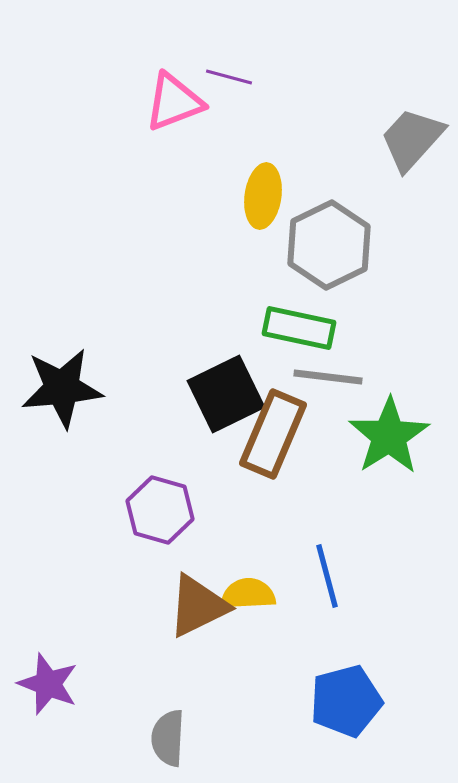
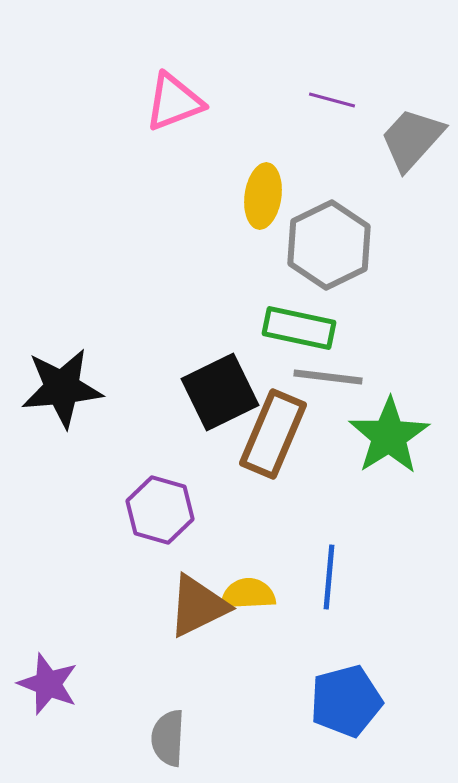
purple line: moved 103 px right, 23 px down
black square: moved 6 px left, 2 px up
blue line: moved 2 px right, 1 px down; rotated 20 degrees clockwise
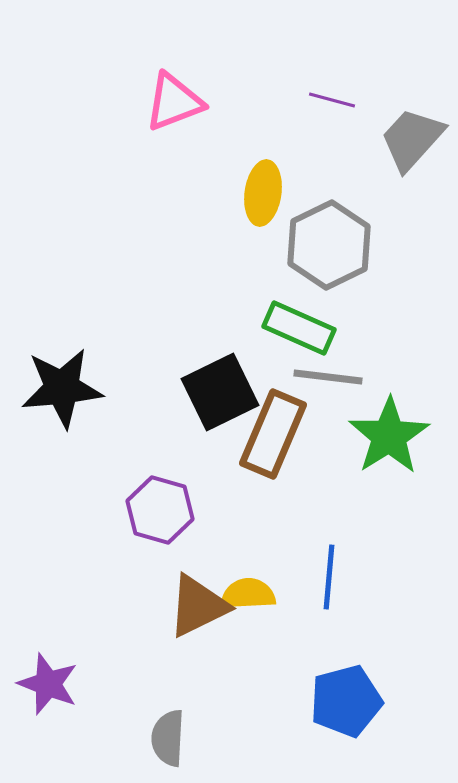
yellow ellipse: moved 3 px up
green rectangle: rotated 12 degrees clockwise
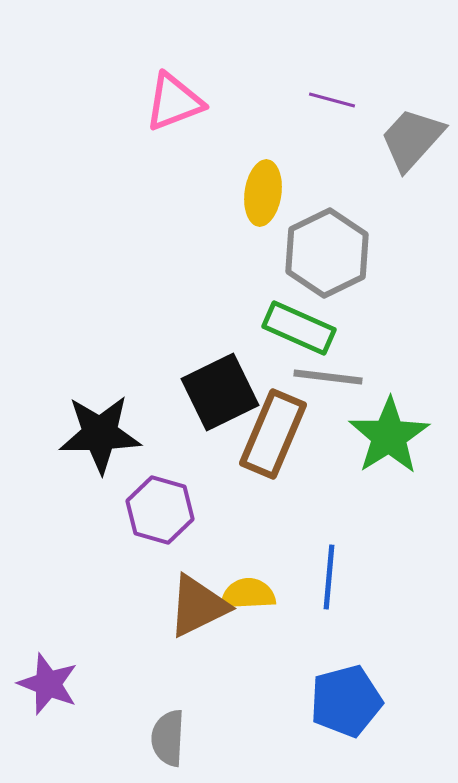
gray hexagon: moved 2 px left, 8 px down
black star: moved 38 px right, 46 px down; rotated 4 degrees clockwise
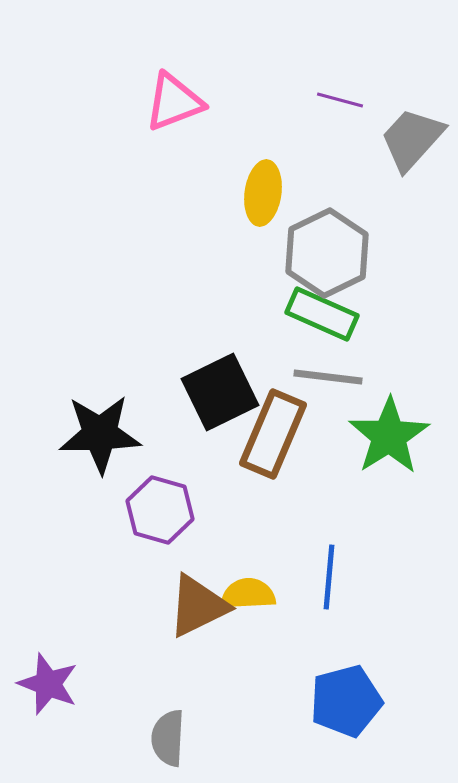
purple line: moved 8 px right
green rectangle: moved 23 px right, 14 px up
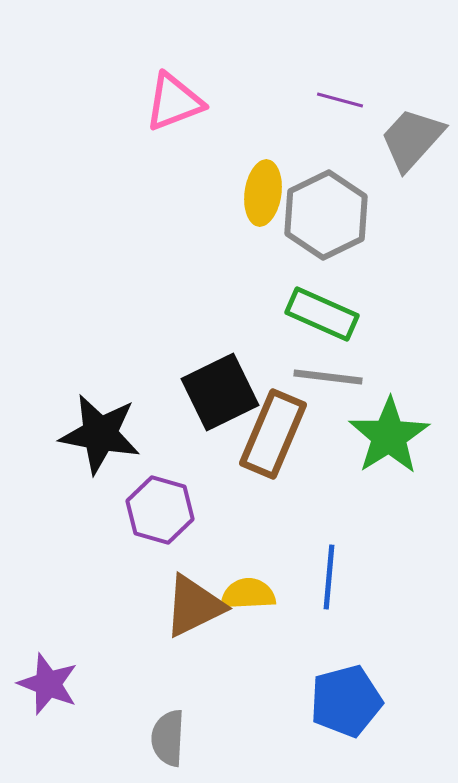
gray hexagon: moved 1 px left, 38 px up
black star: rotated 12 degrees clockwise
brown triangle: moved 4 px left
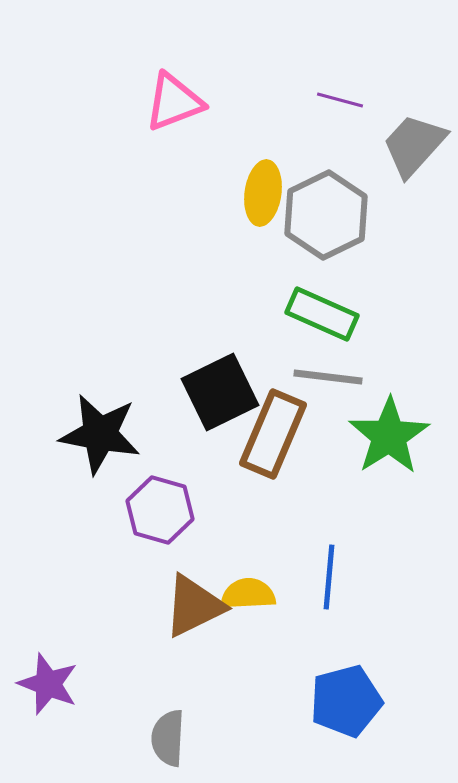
gray trapezoid: moved 2 px right, 6 px down
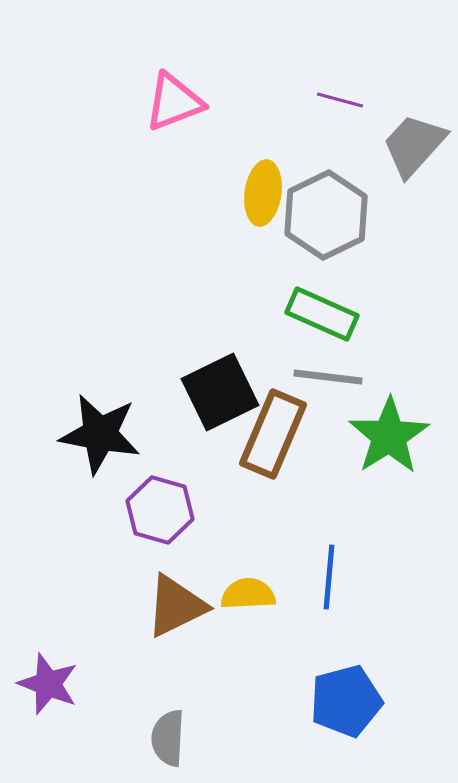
brown triangle: moved 18 px left
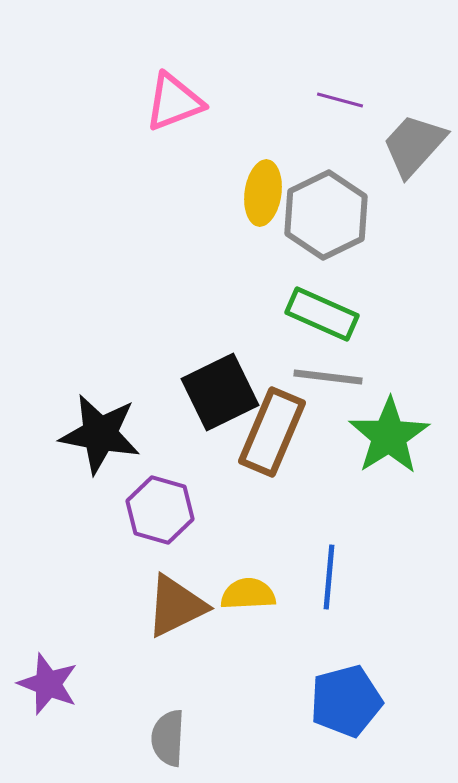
brown rectangle: moved 1 px left, 2 px up
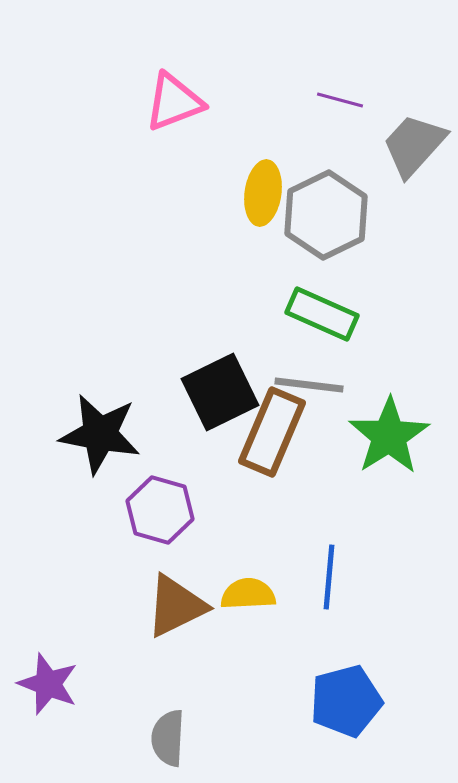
gray line: moved 19 px left, 8 px down
